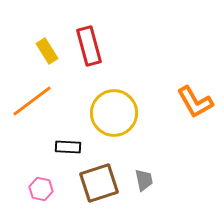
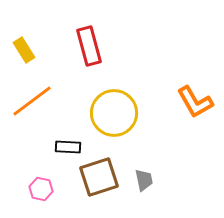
yellow rectangle: moved 23 px left, 1 px up
brown square: moved 6 px up
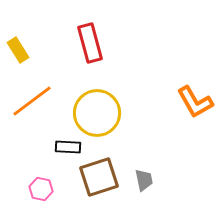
red rectangle: moved 1 px right, 3 px up
yellow rectangle: moved 6 px left
yellow circle: moved 17 px left
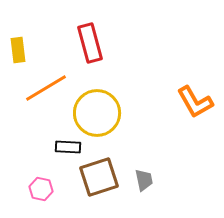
yellow rectangle: rotated 25 degrees clockwise
orange line: moved 14 px right, 13 px up; rotated 6 degrees clockwise
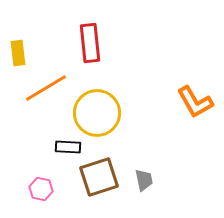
red rectangle: rotated 9 degrees clockwise
yellow rectangle: moved 3 px down
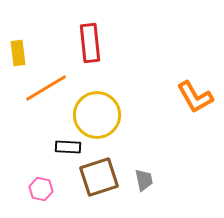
orange L-shape: moved 5 px up
yellow circle: moved 2 px down
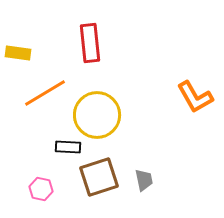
yellow rectangle: rotated 75 degrees counterclockwise
orange line: moved 1 px left, 5 px down
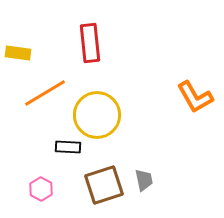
brown square: moved 5 px right, 8 px down
pink hexagon: rotated 15 degrees clockwise
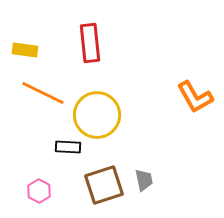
yellow rectangle: moved 7 px right, 3 px up
orange line: moved 2 px left; rotated 57 degrees clockwise
pink hexagon: moved 2 px left, 2 px down
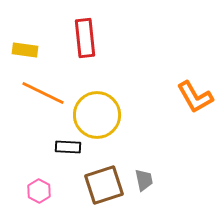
red rectangle: moved 5 px left, 5 px up
